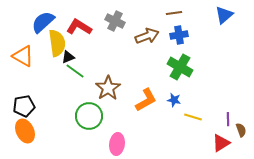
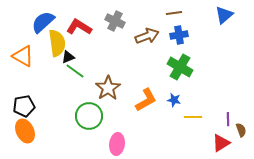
yellow line: rotated 18 degrees counterclockwise
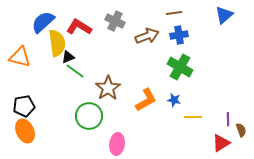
orange triangle: moved 3 px left, 1 px down; rotated 15 degrees counterclockwise
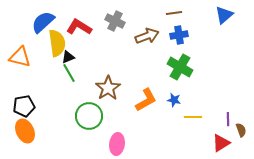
green line: moved 6 px left, 2 px down; rotated 24 degrees clockwise
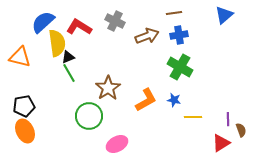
pink ellipse: rotated 55 degrees clockwise
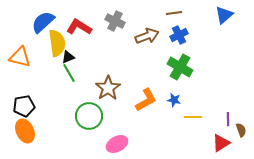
blue cross: rotated 18 degrees counterclockwise
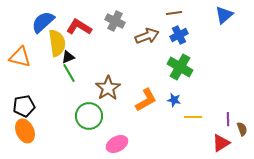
brown semicircle: moved 1 px right, 1 px up
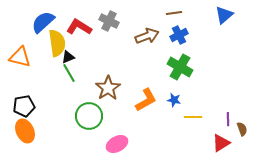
gray cross: moved 6 px left
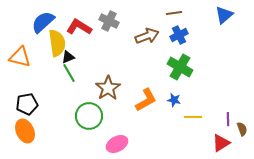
black pentagon: moved 3 px right, 2 px up
